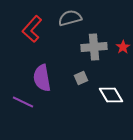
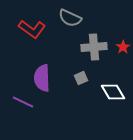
gray semicircle: rotated 140 degrees counterclockwise
red L-shape: rotated 96 degrees counterclockwise
purple semicircle: rotated 8 degrees clockwise
white diamond: moved 2 px right, 3 px up
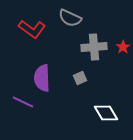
gray square: moved 1 px left
white diamond: moved 7 px left, 21 px down
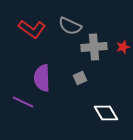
gray semicircle: moved 8 px down
red star: rotated 16 degrees clockwise
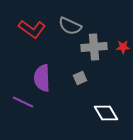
red star: rotated 16 degrees clockwise
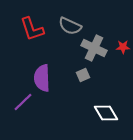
red L-shape: rotated 36 degrees clockwise
gray cross: moved 1 px down; rotated 30 degrees clockwise
gray square: moved 3 px right, 3 px up
purple line: rotated 70 degrees counterclockwise
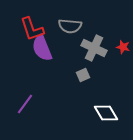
gray semicircle: rotated 20 degrees counterclockwise
red star: rotated 16 degrees clockwise
purple semicircle: moved 30 px up; rotated 20 degrees counterclockwise
purple line: moved 2 px right, 2 px down; rotated 10 degrees counterclockwise
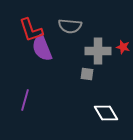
red L-shape: moved 1 px left, 1 px down
gray cross: moved 4 px right, 3 px down; rotated 25 degrees counterclockwise
gray square: moved 4 px right, 1 px up; rotated 32 degrees clockwise
purple line: moved 4 px up; rotated 20 degrees counterclockwise
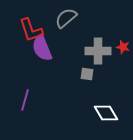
gray semicircle: moved 4 px left, 8 px up; rotated 135 degrees clockwise
